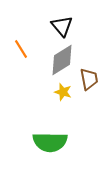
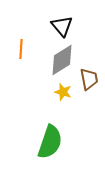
orange line: rotated 36 degrees clockwise
green semicircle: rotated 72 degrees counterclockwise
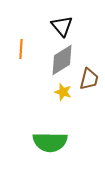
brown trapezoid: rotated 25 degrees clockwise
green semicircle: rotated 72 degrees clockwise
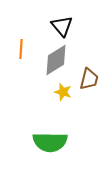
gray diamond: moved 6 px left
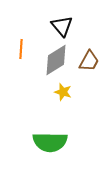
brown trapezoid: moved 18 px up; rotated 15 degrees clockwise
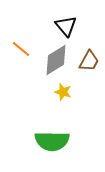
black triangle: moved 4 px right
orange line: rotated 54 degrees counterclockwise
green semicircle: moved 2 px right, 1 px up
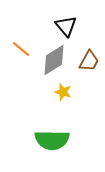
gray diamond: moved 2 px left
green semicircle: moved 1 px up
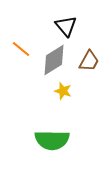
yellow star: moved 1 px up
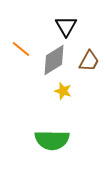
black triangle: rotated 10 degrees clockwise
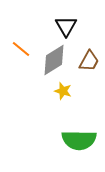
green semicircle: moved 27 px right
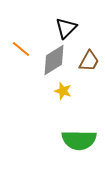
black triangle: moved 2 px down; rotated 15 degrees clockwise
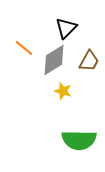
orange line: moved 3 px right, 1 px up
